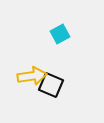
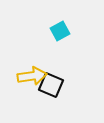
cyan square: moved 3 px up
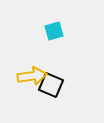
cyan square: moved 6 px left; rotated 12 degrees clockwise
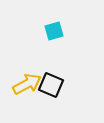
yellow arrow: moved 5 px left, 8 px down; rotated 20 degrees counterclockwise
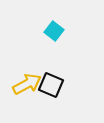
cyan square: rotated 36 degrees counterclockwise
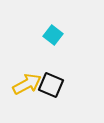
cyan square: moved 1 px left, 4 px down
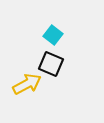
black square: moved 21 px up
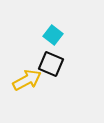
yellow arrow: moved 4 px up
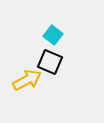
black square: moved 1 px left, 2 px up
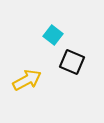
black square: moved 22 px right
